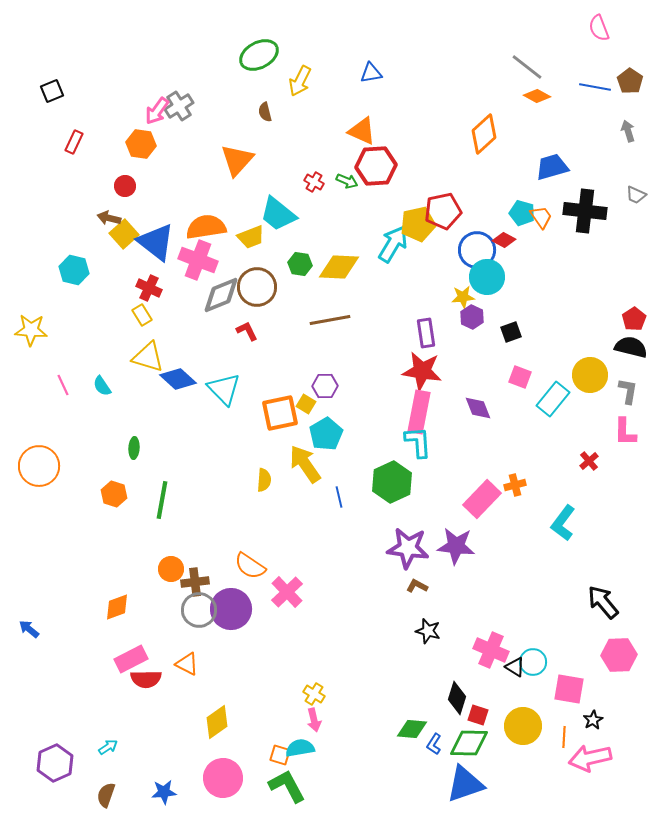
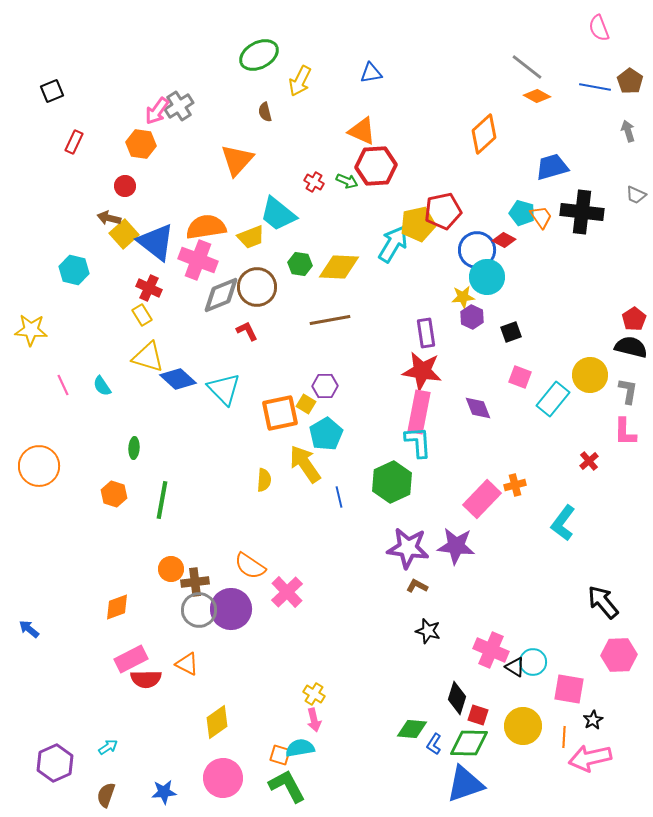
black cross at (585, 211): moved 3 px left, 1 px down
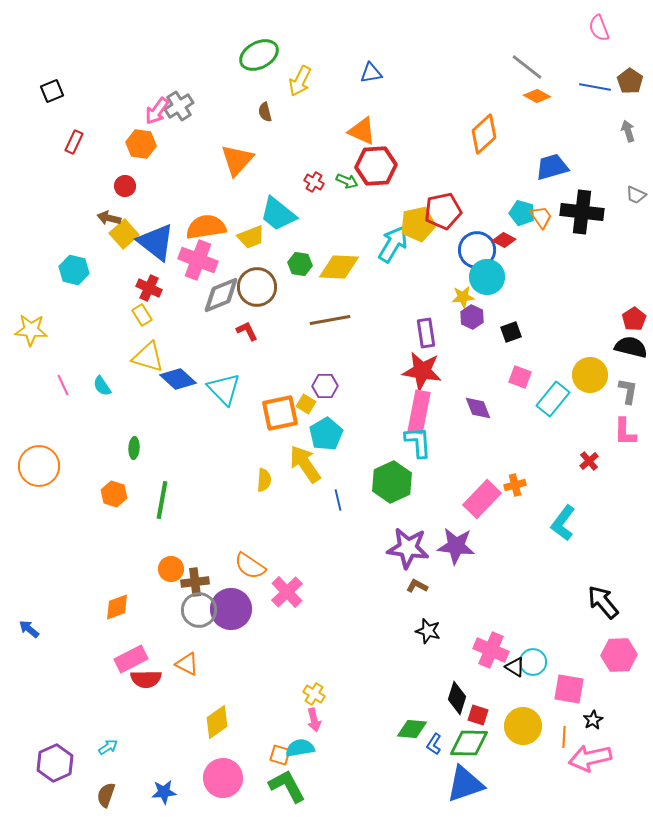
blue line at (339, 497): moved 1 px left, 3 px down
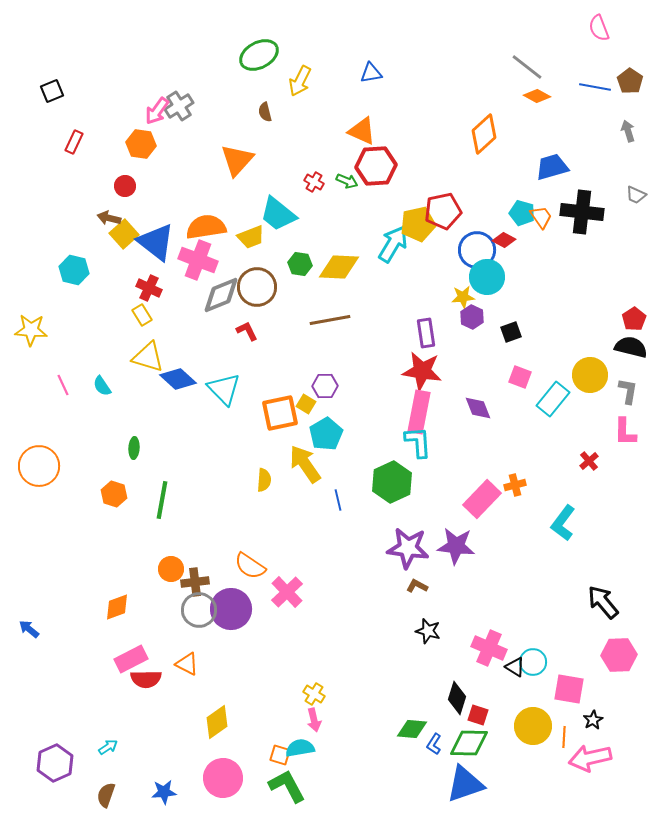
pink cross at (491, 650): moved 2 px left, 2 px up
yellow circle at (523, 726): moved 10 px right
